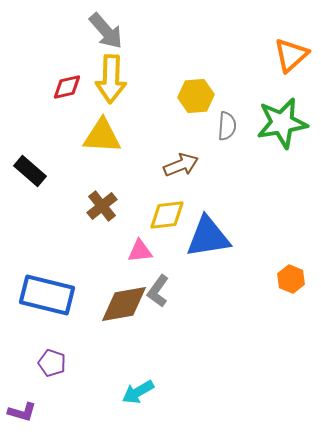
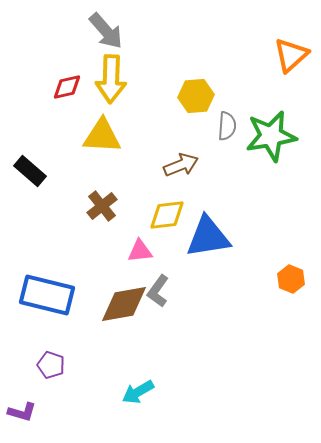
green star: moved 11 px left, 13 px down
purple pentagon: moved 1 px left, 2 px down
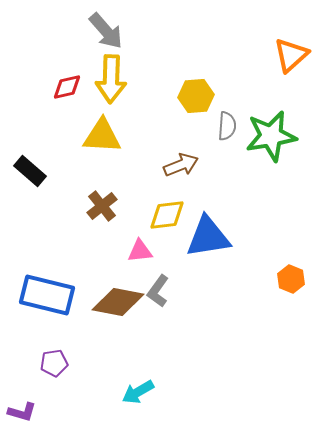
brown diamond: moved 6 px left, 2 px up; rotated 21 degrees clockwise
purple pentagon: moved 3 px right, 2 px up; rotated 28 degrees counterclockwise
